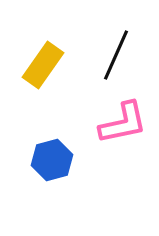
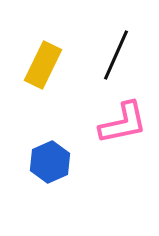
yellow rectangle: rotated 9 degrees counterclockwise
blue hexagon: moved 2 px left, 2 px down; rotated 9 degrees counterclockwise
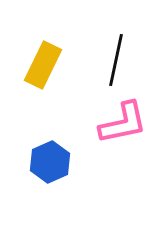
black line: moved 5 px down; rotated 12 degrees counterclockwise
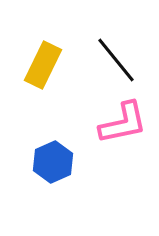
black line: rotated 51 degrees counterclockwise
blue hexagon: moved 3 px right
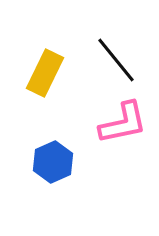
yellow rectangle: moved 2 px right, 8 px down
